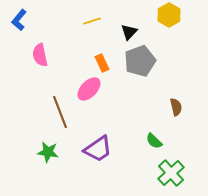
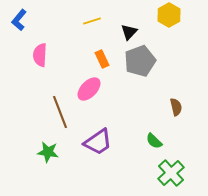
pink semicircle: rotated 15 degrees clockwise
orange rectangle: moved 4 px up
purple trapezoid: moved 7 px up
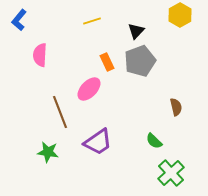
yellow hexagon: moved 11 px right
black triangle: moved 7 px right, 1 px up
orange rectangle: moved 5 px right, 3 px down
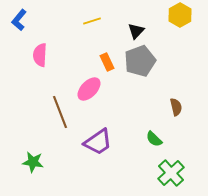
green semicircle: moved 2 px up
green star: moved 15 px left, 10 px down
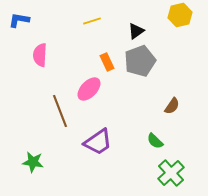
yellow hexagon: rotated 15 degrees clockwise
blue L-shape: rotated 60 degrees clockwise
black triangle: rotated 12 degrees clockwise
brown semicircle: moved 4 px left, 1 px up; rotated 48 degrees clockwise
brown line: moved 1 px up
green semicircle: moved 1 px right, 2 px down
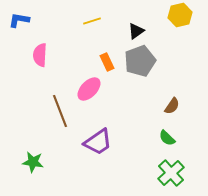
green semicircle: moved 12 px right, 3 px up
